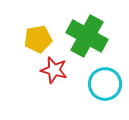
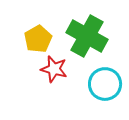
yellow pentagon: rotated 20 degrees counterclockwise
red star: moved 1 px up
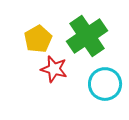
green cross: rotated 27 degrees clockwise
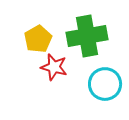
green cross: rotated 24 degrees clockwise
red star: moved 2 px up
